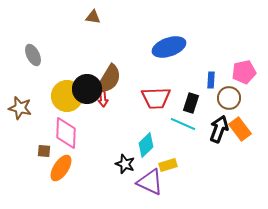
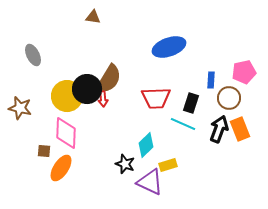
orange rectangle: rotated 15 degrees clockwise
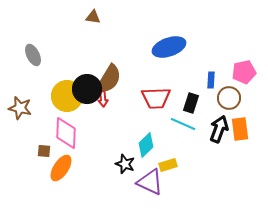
orange rectangle: rotated 15 degrees clockwise
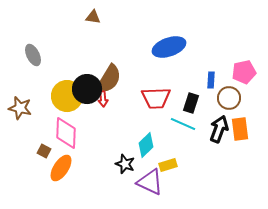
brown square: rotated 24 degrees clockwise
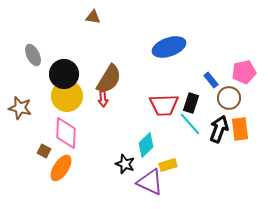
blue rectangle: rotated 42 degrees counterclockwise
black circle: moved 23 px left, 15 px up
red trapezoid: moved 8 px right, 7 px down
cyan line: moved 7 px right; rotated 25 degrees clockwise
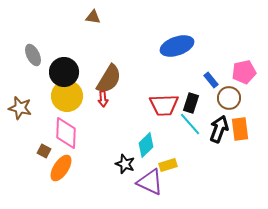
blue ellipse: moved 8 px right, 1 px up
black circle: moved 2 px up
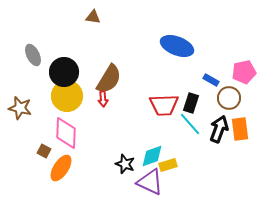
blue ellipse: rotated 40 degrees clockwise
blue rectangle: rotated 21 degrees counterclockwise
cyan diamond: moved 6 px right, 11 px down; rotated 25 degrees clockwise
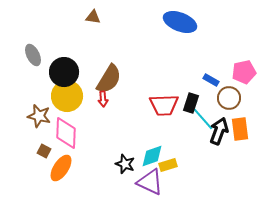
blue ellipse: moved 3 px right, 24 px up
brown star: moved 19 px right, 8 px down
cyan line: moved 13 px right, 5 px up
black arrow: moved 2 px down
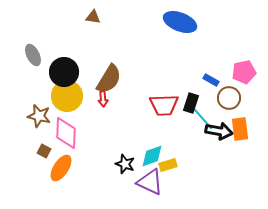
black arrow: rotated 80 degrees clockwise
